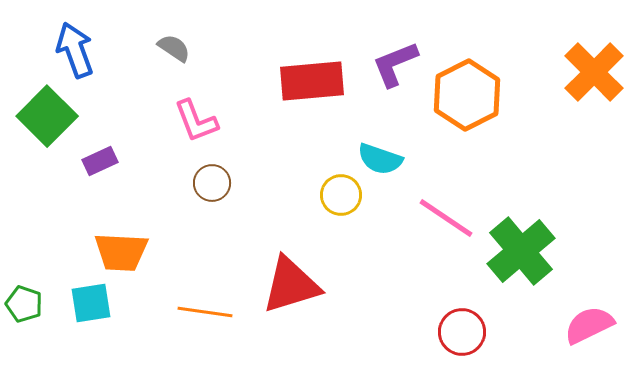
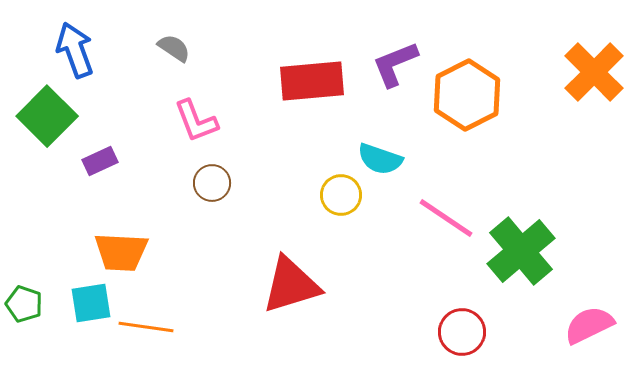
orange line: moved 59 px left, 15 px down
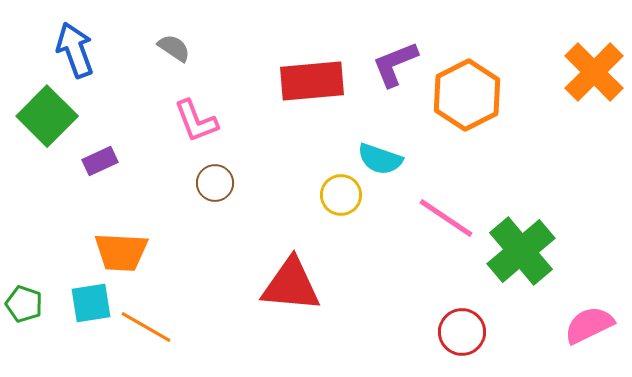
brown circle: moved 3 px right
red triangle: rotated 22 degrees clockwise
orange line: rotated 22 degrees clockwise
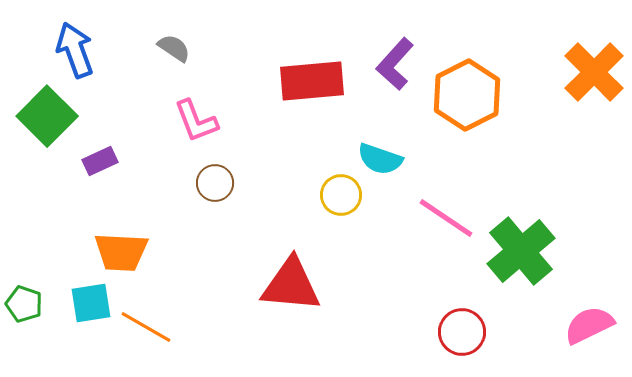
purple L-shape: rotated 26 degrees counterclockwise
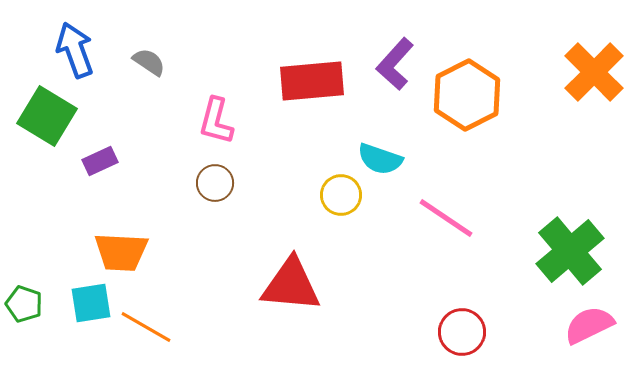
gray semicircle: moved 25 px left, 14 px down
green square: rotated 14 degrees counterclockwise
pink L-shape: moved 20 px right; rotated 36 degrees clockwise
green cross: moved 49 px right
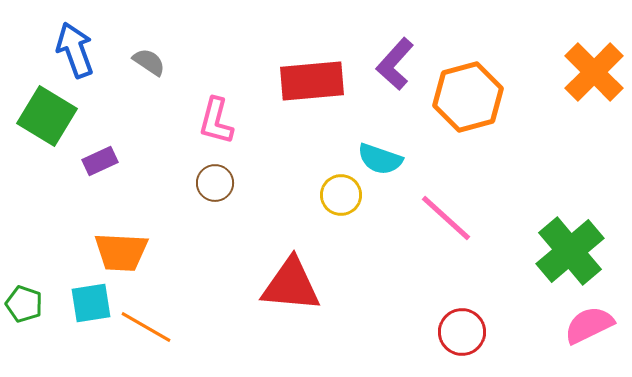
orange hexagon: moved 1 px right, 2 px down; rotated 12 degrees clockwise
pink line: rotated 8 degrees clockwise
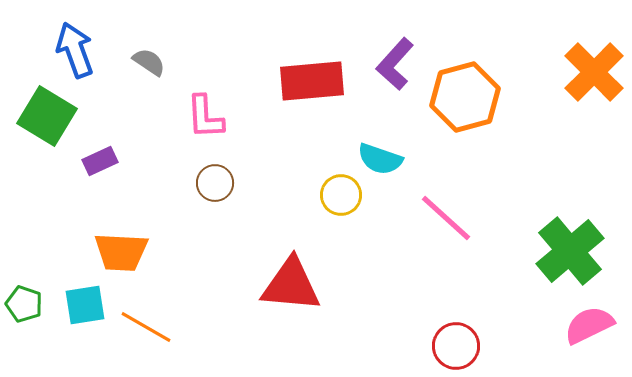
orange hexagon: moved 3 px left
pink L-shape: moved 11 px left, 4 px up; rotated 18 degrees counterclockwise
cyan square: moved 6 px left, 2 px down
red circle: moved 6 px left, 14 px down
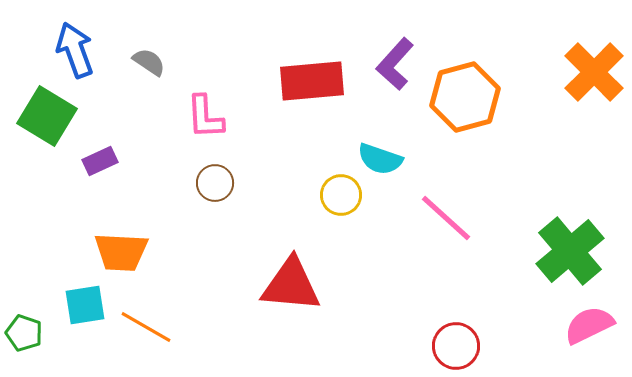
green pentagon: moved 29 px down
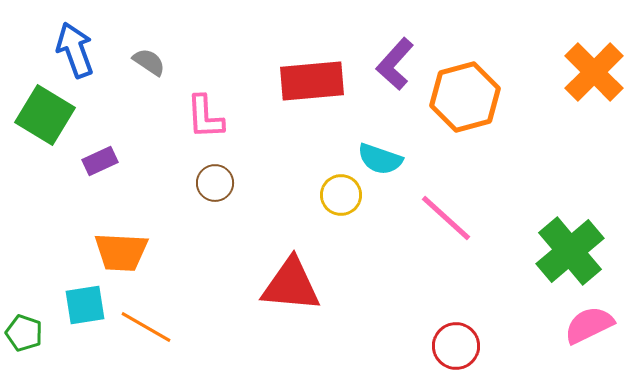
green square: moved 2 px left, 1 px up
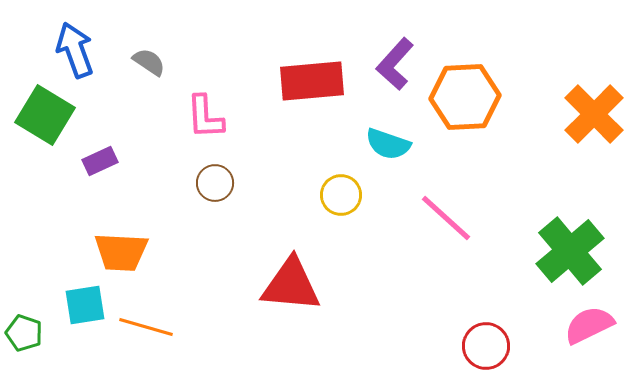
orange cross: moved 42 px down
orange hexagon: rotated 12 degrees clockwise
cyan semicircle: moved 8 px right, 15 px up
orange line: rotated 14 degrees counterclockwise
red circle: moved 30 px right
